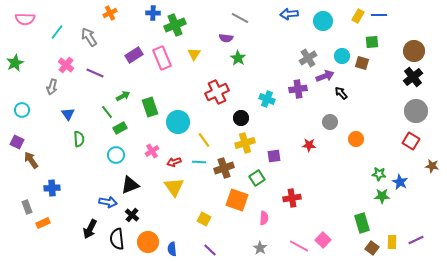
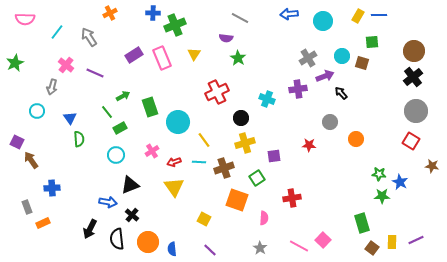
cyan circle at (22, 110): moved 15 px right, 1 px down
blue triangle at (68, 114): moved 2 px right, 4 px down
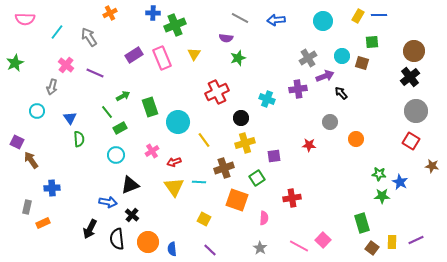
blue arrow at (289, 14): moved 13 px left, 6 px down
green star at (238, 58): rotated 21 degrees clockwise
black cross at (413, 77): moved 3 px left
cyan line at (199, 162): moved 20 px down
gray rectangle at (27, 207): rotated 32 degrees clockwise
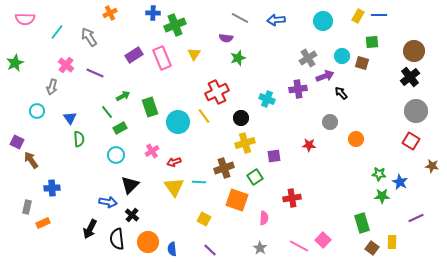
yellow line at (204, 140): moved 24 px up
green square at (257, 178): moved 2 px left, 1 px up
black triangle at (130, 185): rotated 24 degrees counterclockwise
purple line at (416, 240): moved 22 px up
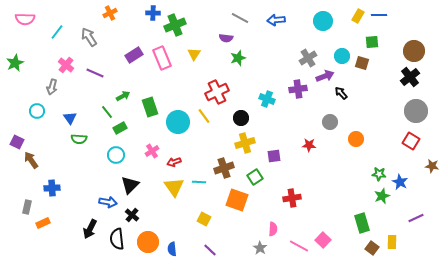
green semicircle at (79, 139): rotated 98 degrees clockwise
green star at (382, 196): rotated 21 degrees counterclockwise
pink semicircle at (264, 218): moved 9 px right, 11 px down
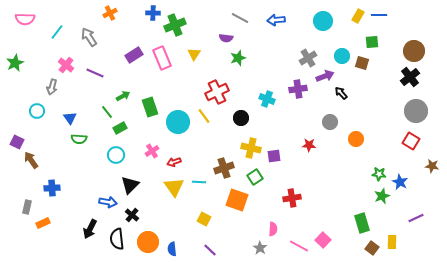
yellow cross at (245, 143): moved 6 px right, 5 px down; rotated 30 degrees clockwise
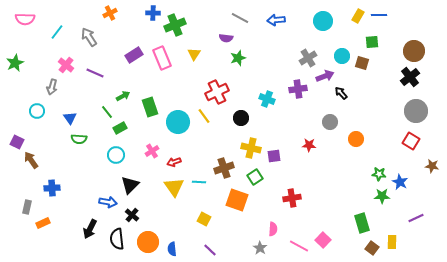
green star at (382, 196): rotated 21 degrees clockwise
